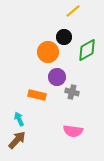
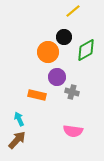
green diamond: moved 1 px left
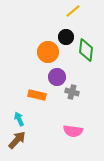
black circle: moved 2 px right
green diamond: rotated 55 degrees counterclockwise
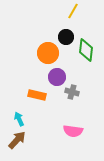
yellow line: rotated 21 degrees counterclockwise
orange circle: moved 1 px down
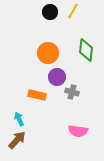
black circle: moved 16 px left, 25 px up
pink semicircle: moved 5 px right
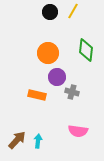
cyan arrow: moved 19 px right, 22 px down; rotated 32 degrees clockwise
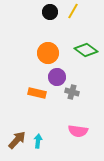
green diamond: rotated 60 degrees counterclockwise
orange rectangle: moved 2 px up
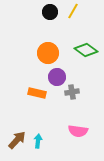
gray cross: rotated 24 degrees counterclockwise
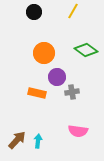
black circle: moved 16 px left
orange circle: moved 4 px left
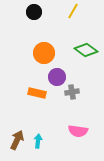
brown arrow: rotated 18 degrees counterclockwise
